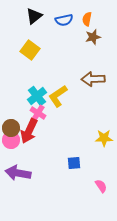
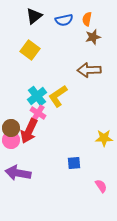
brown arrow: moved 4 px left, 9 px up
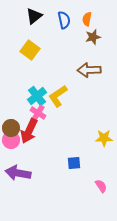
blue semicircle: rotated 90 degrees counterclockwise
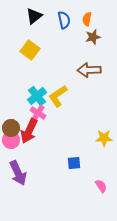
purple arrow: rotated 125 degrees counterclockwise
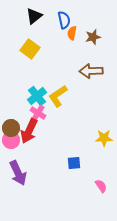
orange semicircle: moved 15 px left, 14 px down
yellow square: moved 1 px up
brown arrow: moved 2 px right, 1 px down
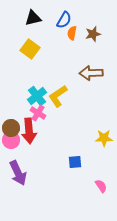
black triangle: moved 1 px left, 2 px down; rotated 24 degrees clockwise
blue semicircle: rotated 42 degrees clockwise
brown star: moved 3 px up
brown arrow: moved 2 px down
red arrow: rotated 30 degrees counterclockwise
blue square: moved 1 px right, 1 px up
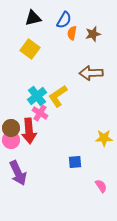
pink cross: moved 2 px right
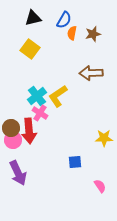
pink circle: moved 2 px right
pink semicircle: moved 1 px left
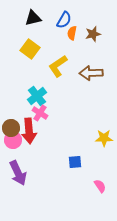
yellow L-shape: moved 30 px up
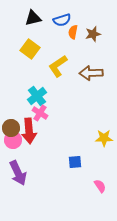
blue semicircle: moved 2 px left; rotated 42 degrees clockwise
orange semicircle: moved 1 px right, 1 px up
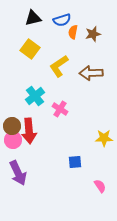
yellow L-shape: moved 1 px right
cyan cross: moved 2 px left
pink cross: moved 20 px right, 4 px up
brown circle: moved 1 px right, 2 px up
